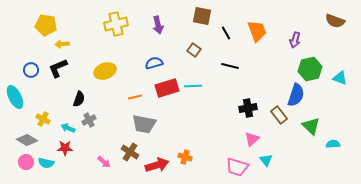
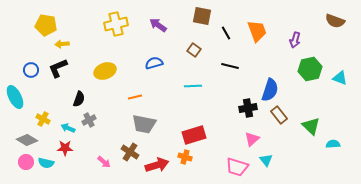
purple arrow at (158, 25): rotated 138 degrees clockwise
red rectangle at (167, 88): moved 27 px right, 47 px down
blue semicircle at (296, 95): moved 26 px left, 5 px up
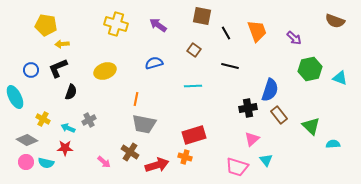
yellow cross at (116, 24): rotated 30 degrees clockwise
purple arrow at (295, 40): moved 1 px left, 2 px up; rotated 63 degrees counterclockwise
orange line at (135, 97): moved 1 px right, 2 px down; rotated 64 degrees counterclockwise
black semicircle at (79, 99): moved 8 px left, 7 px up
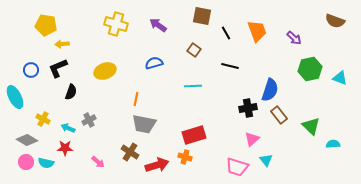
pink arrow at (104, 162): moved 6 px left
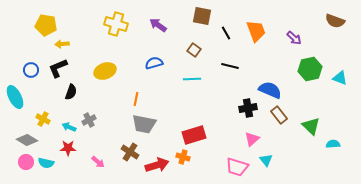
orange trapezoid at (257, 31): moved 1 px left
cyan line at (193, 86): moved 1 px left, 7 px up
blue semicircle at (270, 90): rotated 85 degrees counterclockwise
cyan arrow at (68, 128): moved 1 px right, 1 px up
red star at (65, 148): moved 3 px right
orange cross at (185, 157): moved 2 px left
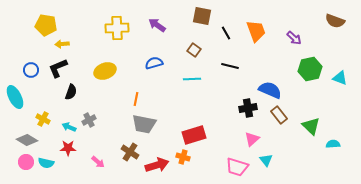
yellow cross at (116, 24): moved 1 px right, 4 px down; rotated 20 degrees counterclockwise
purple arrow at (158, 25): moved 1 px left
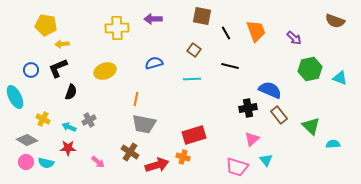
purple arrow at (157, 25): moved 4 px left, 6 px up; rotated 36 degrees counterclockwise
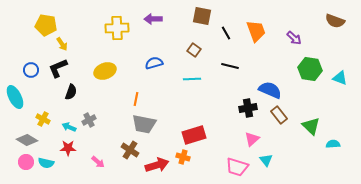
yellow arrow at (62, 44): rotated 120 degrees counterclockwise
green hexagon at (310, 69): rotated 20 degrees clockwise
brown cross at (130, 152): moved 2 px up
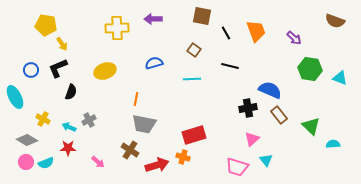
cyan semicircle at (46, 163): rotated 35 degrees counterclockwise
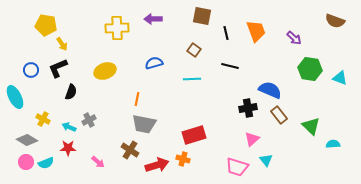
black line at (226, 33): rotated 16 degrees clockwise
orange line at (136, 99): moved 1 px right
orange cross at (183, 157): moved 2 px down
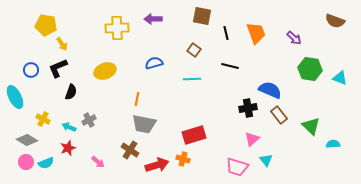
orange trapezoid at (256, 31): moved 2 px down
red star at (68, 148): rotated 21 degrees counterclockwise
